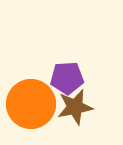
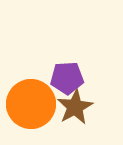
brown star: rotated 18 degrees counterclockwise
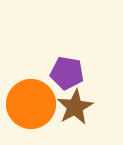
purple pentagon: moved 5 px up; rotated 12 degrees clockwise
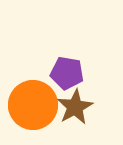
orange circle: moved 2 px right, 1 px down
